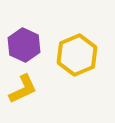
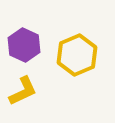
yellow L-shape: moved 2 px down
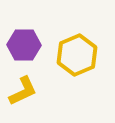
purple hexagon: rotated 24 degrees counterclockwise
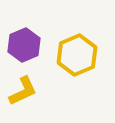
purple hexagon: rotated 24 degrees counterclockwise
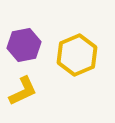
purple hexagon: rotated 12 degrees clockwise
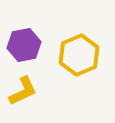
yellow hexagon: moved 2 px right
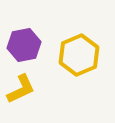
yellow L-shape: moved 2 px left, 2 px up
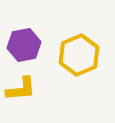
yellow L-shape: rotated 20 degrees clockwise
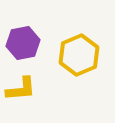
purple hexagon: moved 1 px left, 2 px up
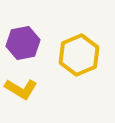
yellow L-shape: rotated 36 degrees clockwise
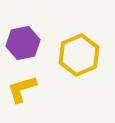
yellow L-shape: moved 1 px right; rotated 132 degrees clockwise
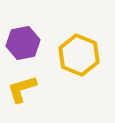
yellow hexagon: rotated 15 degrees counterclockwise
